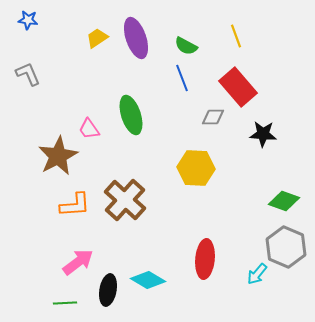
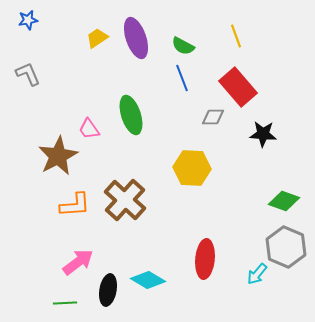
blue star: rotated 18 degrees counterclockwise
green semicircle: moved 3 px left
yellow hexagon: moved 4 px left
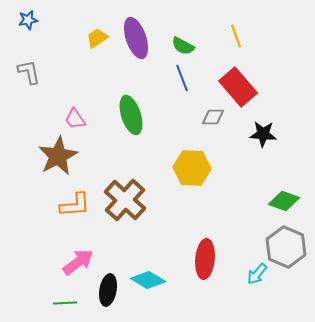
gray L-shape: moved 1 px right, 2 px up; rotated 12 degrees clockwise
pink trapezoid: moved 14 px left, 10 px up
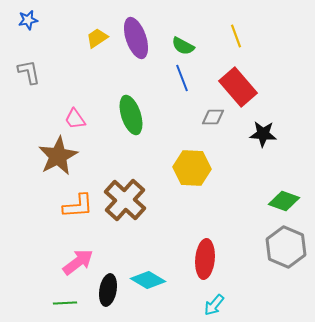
orange L-shape: moved 3 px right, 1 px down
cyan arrow: moved 43 px left, 31 px down
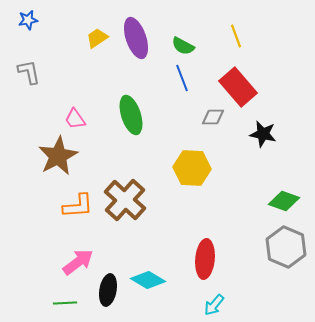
black star: rotated 8 degrees clockwise
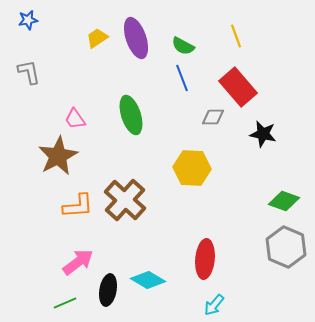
green line: rotated 20 degrees counterclockwise
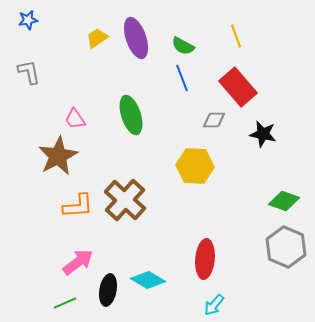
gray diamond: moved 1 px right, 3 px down
yellow hexagon: moved 3 px right, 2 px up
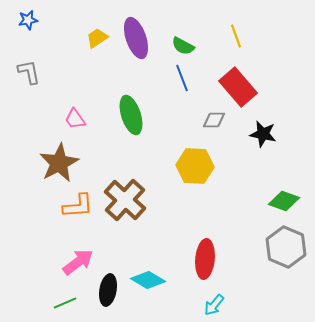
brown star: moved 1 px right, 7 px down
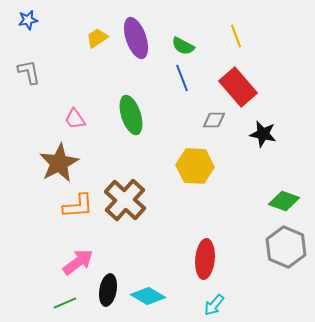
cyan diamond: moved 16 px down
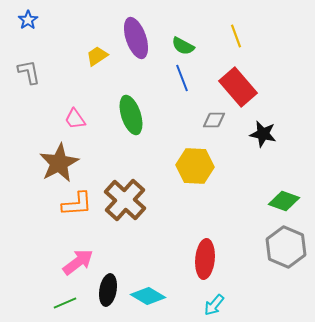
blue star: rotated 24 degrees counterclockwise
yellow trapezoid: moved 18 px down
orange L-shape: moved 1 px left, 2 px up
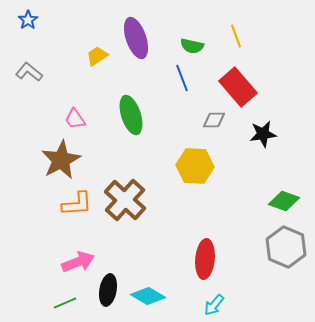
green semicircle: moved 9 px right; rotated 15 degrees counterclockwise
gray L-shape: rotated 40 degrees counterclockwise
black star: rotated 20 degrees counterclockwise
brown star: moved 2 px right, 3 px up
pink arrow: rotated 16 degrees clockwise
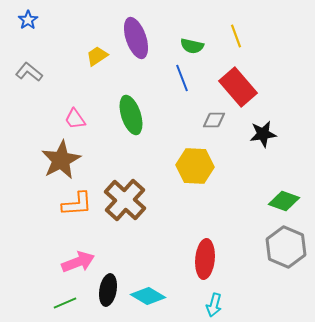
cyan arrow: rotated 25 degrees counterclockwise
